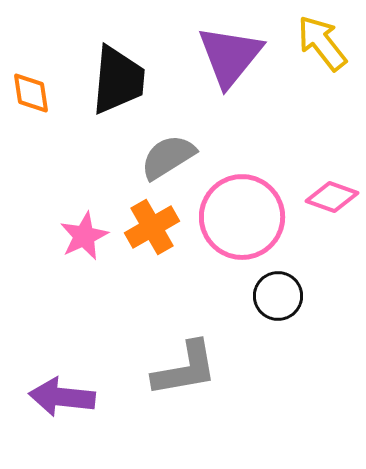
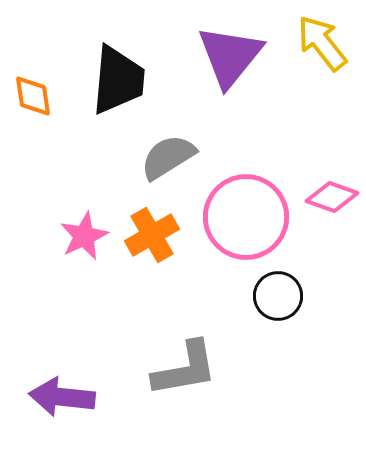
orange diamond: moved 2 px right, 3 px down
pink circle: moved 4 px right
orange cross: moved 8 px down
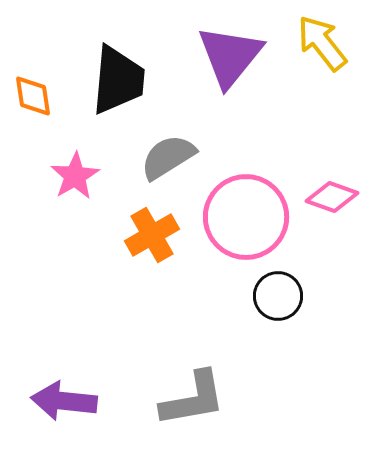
pink star: moved 9 px left, 60 px up; rotated 6 degrees counterclockwise
gray L-shape: moved 8 px right, 30 px down
purple arrow: moved 2 px right, 4 px down
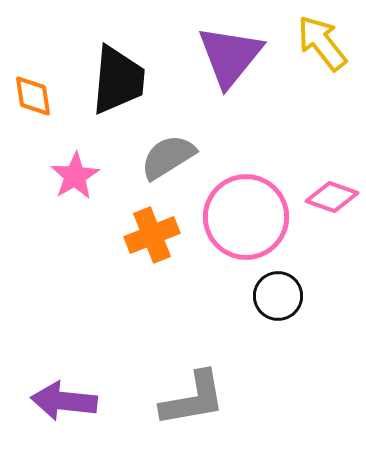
orange cross: rotated 8 degrees clockwise
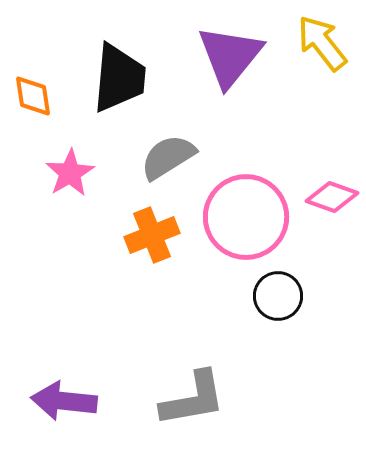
black trapezoid: moved 1 px right, 2 px up
pink star: moved 5 px left, 3 px up
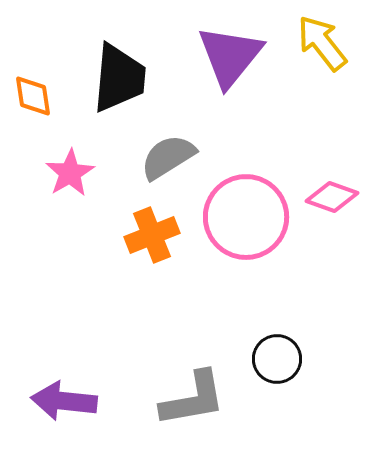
black circle: moved 1 px left, 63 px down
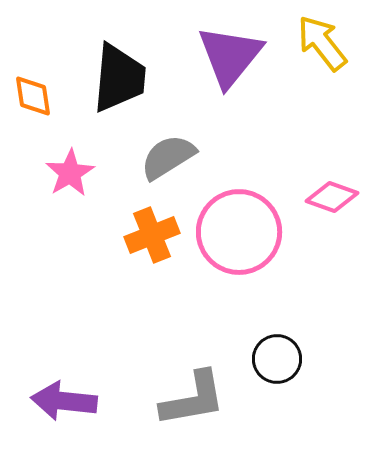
pink circle: moved 7 px left, 15 px down
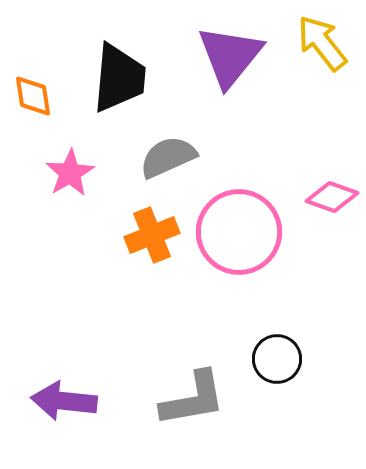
gray semicircle: rotated 8 degrees clockwise
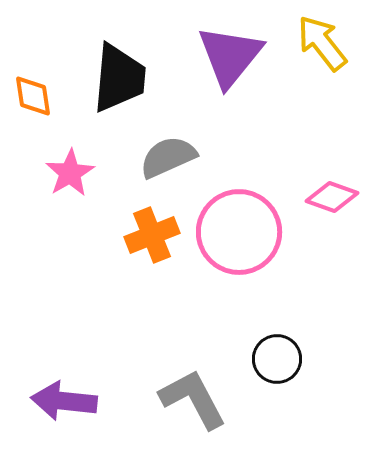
gray L-shape: rotated 108 degrees counterclockwise
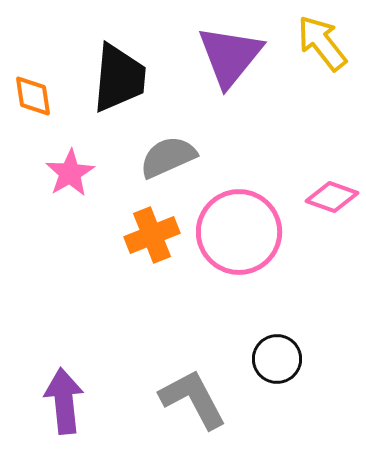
purple arrow: rotated 78 degrees clockwise
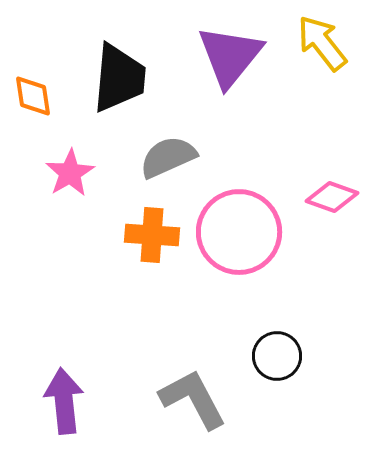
orange cross: rotated 26 degrees clockwise
black circle: moved 3 px up
